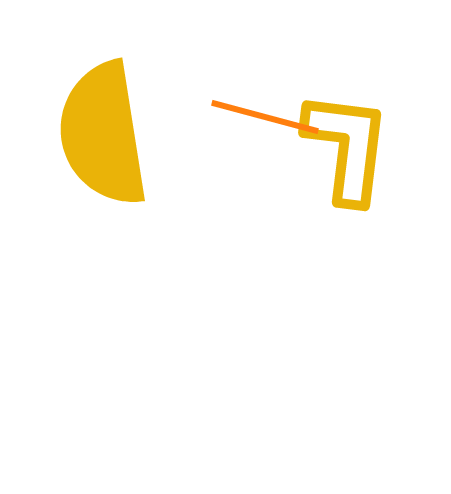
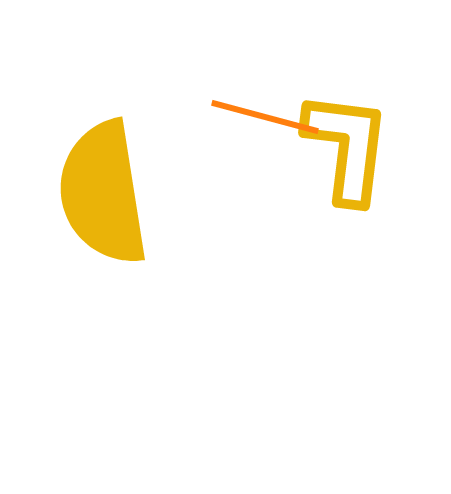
yellow semicircle: moved 59 px down
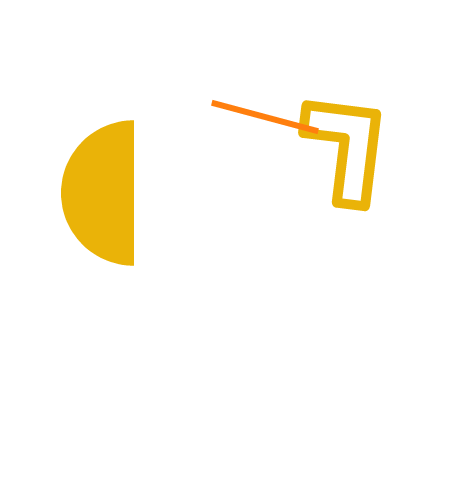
yellow semicircle: rotated 9 degrees clockwise
